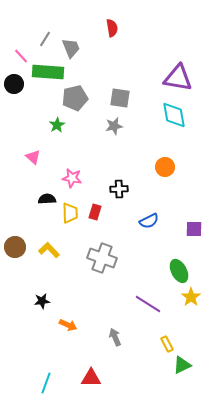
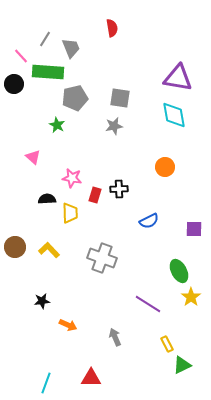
green star: rotated 14 degrees counterclockwise
red rectangle: moved 17 px up
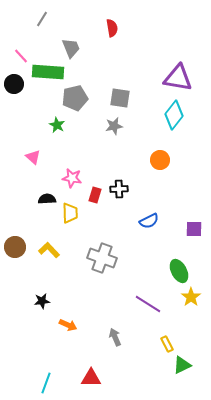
gray line: moved 3 px left, 20 px up
cyan diamond: rotated 48 degrees clockwise
orange circle: moved 5 px left, 7 px up
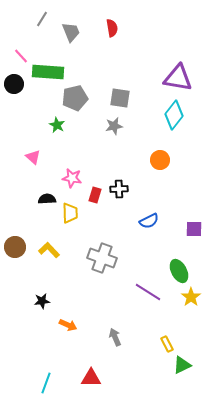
gray trapezoid: moved 16 px up
purple line: moved 12 px up
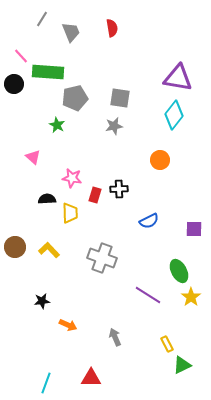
purple line: moved 3 px down
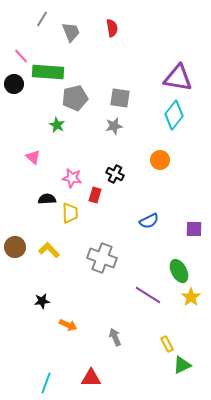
black cross: moved 4 px left, 15 px up; rotated 30 degrees clockwise
